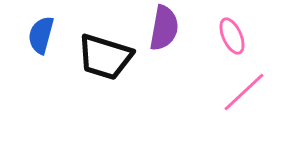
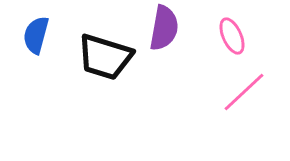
blue semicircle: moved 5 px left
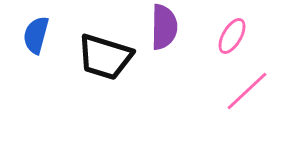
purple semicircle: moved 1 px up; rotated 9 degrees counterclockwise
pink ellipse: rotated 54 degrees clockwise
pink line: moved 3 px right, 1 px up
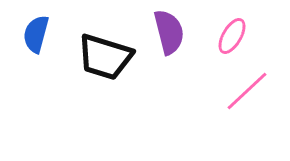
purple semicircle: moved 5 px right, 5 px down; rotated 15 degrees counterclockwise
blue semicircle: moved 1 px up
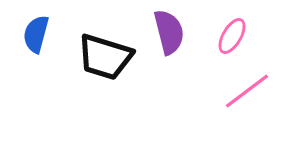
pink line: rotated 6 degrees clockwise
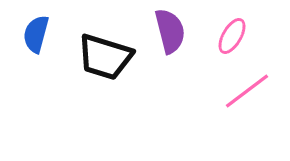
purple semicircle: moved 1 px right, 1 px up
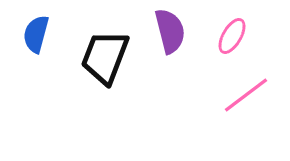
black trapezoid: rotated 94 degrees clockwise
pink line: moved 1 px left, 4 px down
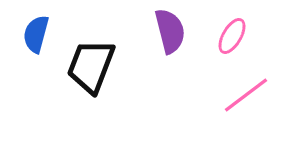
black trapezoid: moved 14 px left, 9 px down
